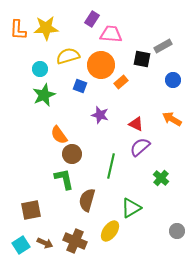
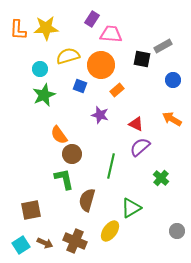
orange rectangle: moved 4 px left, 8 px down
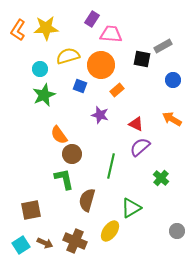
orange L-shape: rotated 30 degrees clockwise
